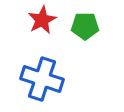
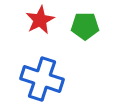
red star: moved 2 px left
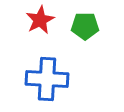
blue cross: moved 5 px right; rotated 15 degrees counterclockwise
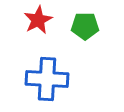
red star: moved 2 px left
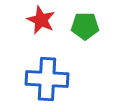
red star: moved 3 px right; rotated 20 degrees counterclockwise
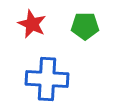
red star: moved 9 px left, 4 px down
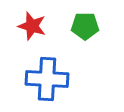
red star: moved 2 px down; rotated 8 degrees counterclockwise
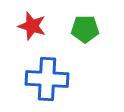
green pentagon: moved 3 px down
